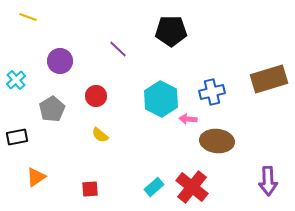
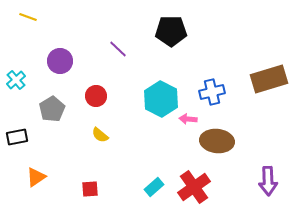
red cross: moved 2 px right; rotated 16 degrees clockwise
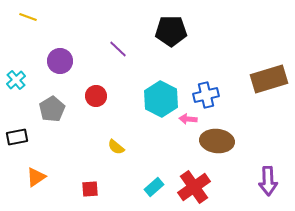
blue cross: moved 6 px left, 3 px down
yellow semicircle: moved 16 px right, 12 px down
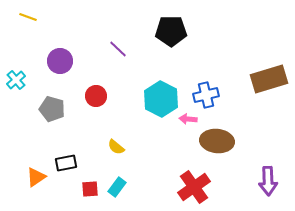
gray pentagon: rotated 25 degrees counterclockwise
black rectangle: moved 49 px right, 26 px down
cyan rectangle: moved 37 px left; rotated 12 degrees counterclockwise
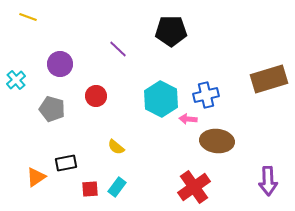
purple circle: moved 3 px down
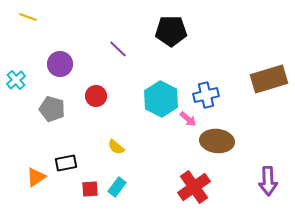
pink arrow: rotated 144 degrees counterclockwise
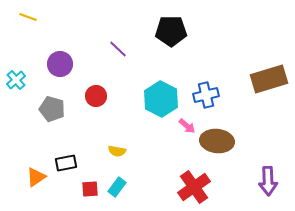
pink arrow: moved 1 px left, 7 px down
yellow semicircle: moved 1 px right, 4 px down; rotated 30 degrees counterclockwise
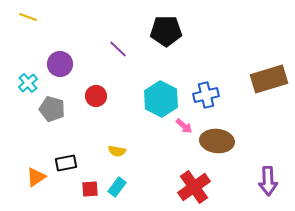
black pentagon: moved 5 px left
cyan cross: moved 12 px right, 3 px down
pink arrow: moved 3 px left
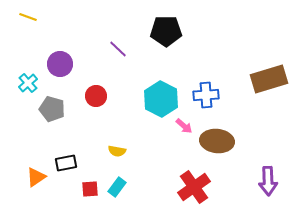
blue cross: rotated 10 degrees clockwise
